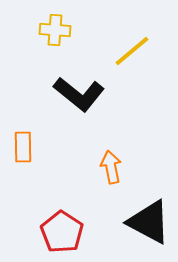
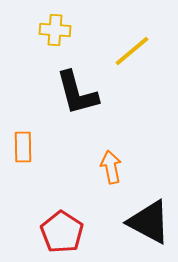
black L-shape: moved 2 px left, 1 px up; rotated 36 degrees clockwise
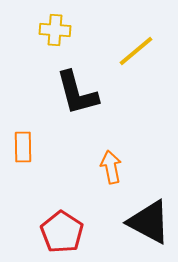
yellow line: moved 4 px right
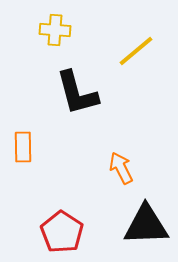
orange arrow: moved 10 px right, 1 px down; rotated 16 degrees counterclockwise
black triangle: moved 3 px left, 3 px down; rotated 30 degrees counterclockwise
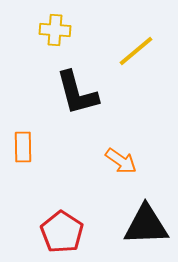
orange arrow: moved 7 px up; rotated 152 degrees clockwise
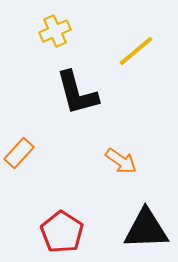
yellow cross: moved 1 px down; rotated 28 degrees counterclockwise
orange rectangle: moved 4 px left, 6 px down; rotated 44 degrees clockwise
black triangle: moved 4 px down
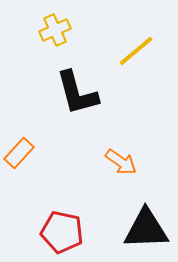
yellow cross: moved 1 px up
orange arrow: moved 1 px down
red pentagon: rotated 21 degrees counterclockwise
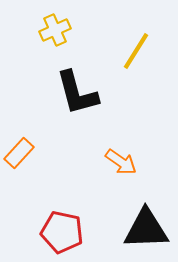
yellow line: rotated 18 degrees counterclockwise
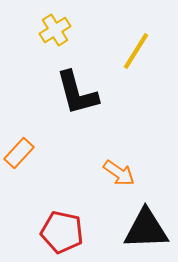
yellow cross: rotated 8 degrees counterclockwise
orange arrow: moved 2 px left, 11 px down
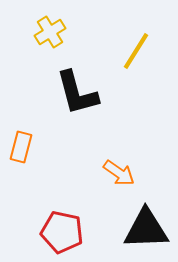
yellow cross: moved 5 px left, 2 px down
orange rectangle: moved 2 px right, 6 px up; rotated 28 degrees counterclockwise
